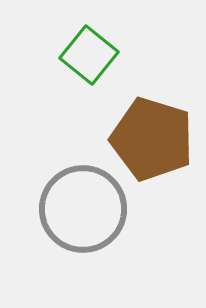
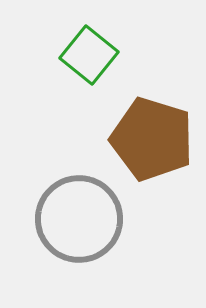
gray circle: moved 4 px left, 10 px down
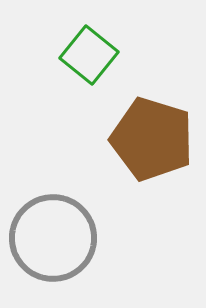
gray circle: moved 26 px left, 19 px down
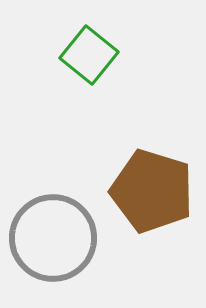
brown pentagon: moved 52 px down
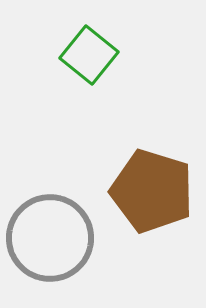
gray circle: moved 3 px left
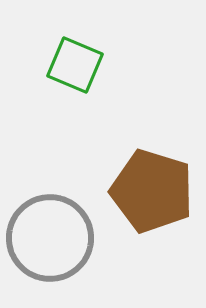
green square: moved 14 px left, 10 px down; rotated 16 degrees counterclockwise
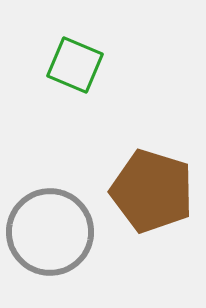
gray circle: moved 6 px up
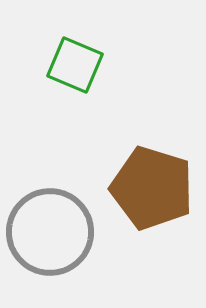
brown pentagon: moved 3 px up
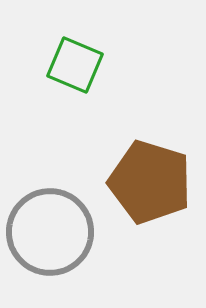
brown pentagon: moved 2 px left, 6 px up
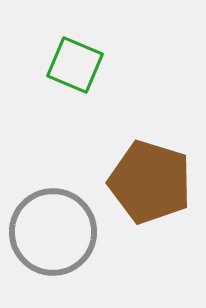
gray circle: moved 3 px right
